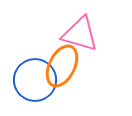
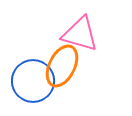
blue circle: moved 2 px left, 1 px down
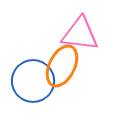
pink triangle: rotated 9 degrees counterclockwise
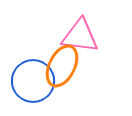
pink triangle: moved 2 px down
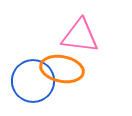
orange ellipse: moved 3 px down; rotated 75 degrees clockwise
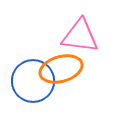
orange ellipse: moved 1 px left; rotated 27 degrees counterclockwise
